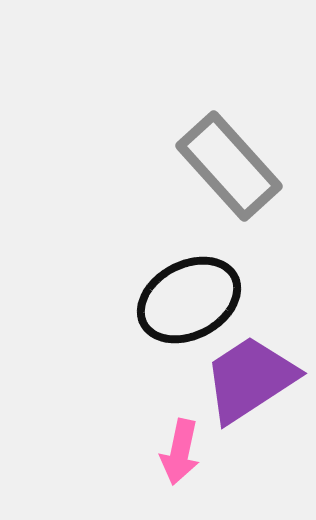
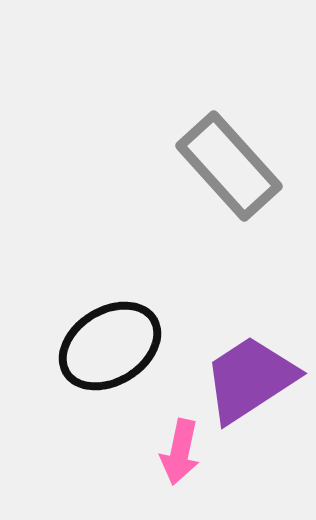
black ellipse: moved 79 px left, 46 px down; rotated 4 degrees counterclockwise
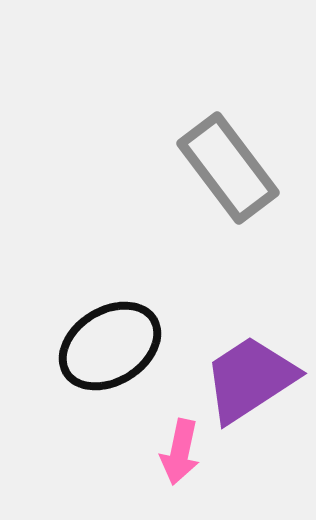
gray rectangle: moved 1 px left, 2 px down; rotated 5 degrees clockwise
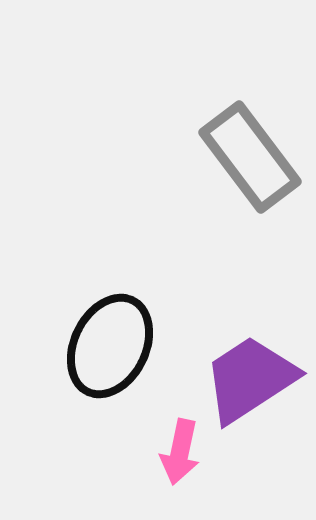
gray rectangle: moved 22 px right, 11 px up
black ellipse: rotated 32 degrees counterclockwise
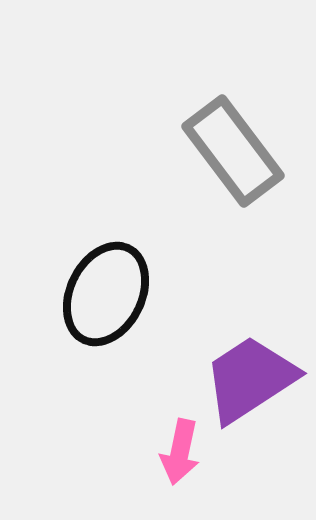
gray rectangle: moved 17 px left, 6 px up
black ellipse: moved 4 px left, 52 px up
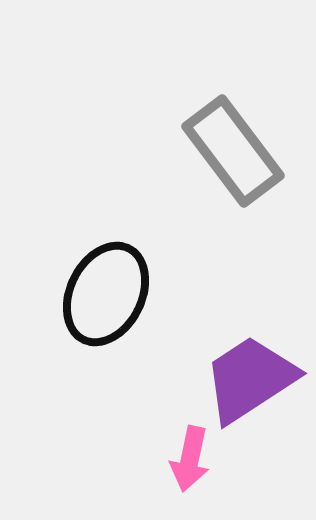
pink arrow: moved 10 px right, 7 px down
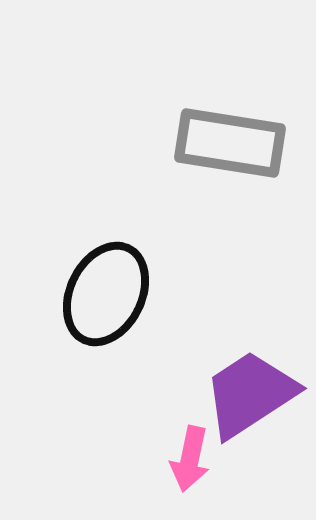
gray rectangle: moved 3 px left, 8 px up; rotated 44 degrees counterclockwise
purple trapezoid: moved 15 px down
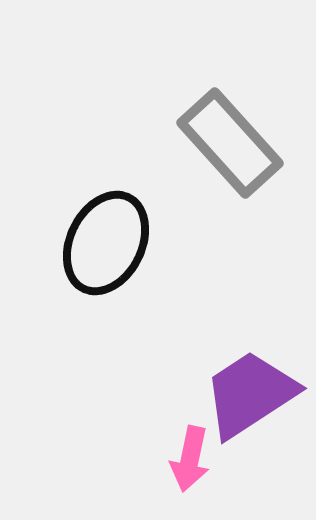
gray rectangle: rotated 39 degrees clockwise
black ellipse: moved 51 px up
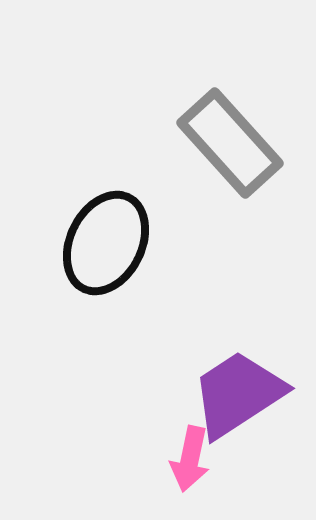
purple trapezoid: moved 12 px left
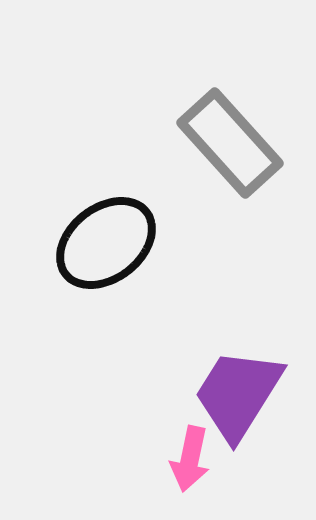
black ellipse: rotated 26 degrees clockwise
purple trapezoid: rotated 25 degrees counterclockwise
